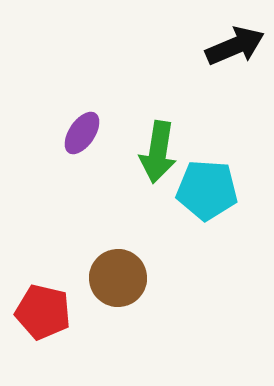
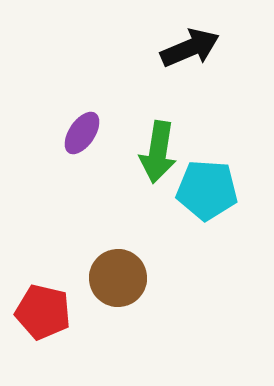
black arrow: moved 45 px left, 2 px down
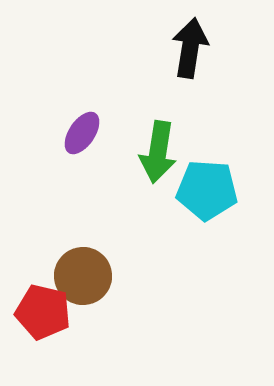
black arrow: rotated 58 degrees counterclockwise
brown circle: moved 35 px left, 2 px up
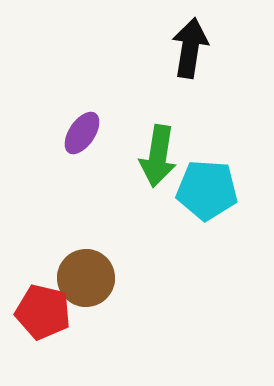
green arrow: moved 4 px down
brown circle: moved 3 px right, 2 px down
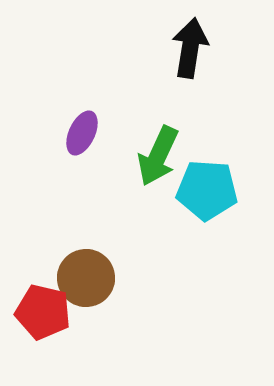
purple ellipse: rotated 9 degrees counterclockwise
green arrow: rotated 16 degrees clockwise
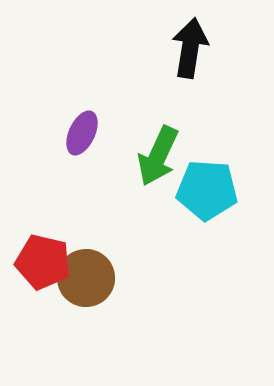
red pentagon: moved 50 px up
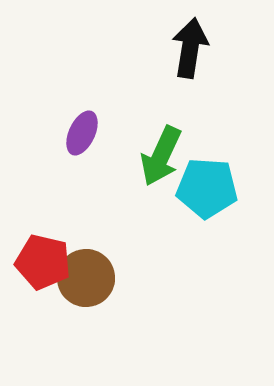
green arrow: moved 3 px right
cyan pentagon: moved 2 px up
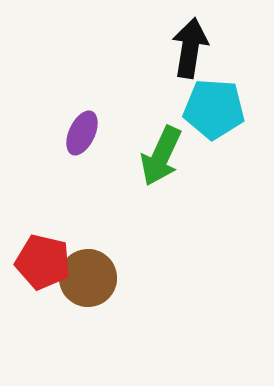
cyan pentagon: moved 7 px right, 79 px up
brown circle: moved 2 px right
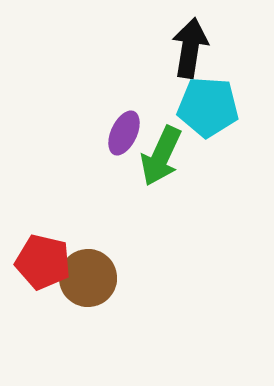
cyan pentagon: moved 6 px left, 2 px up
purple ellipse: moved 42 px right
